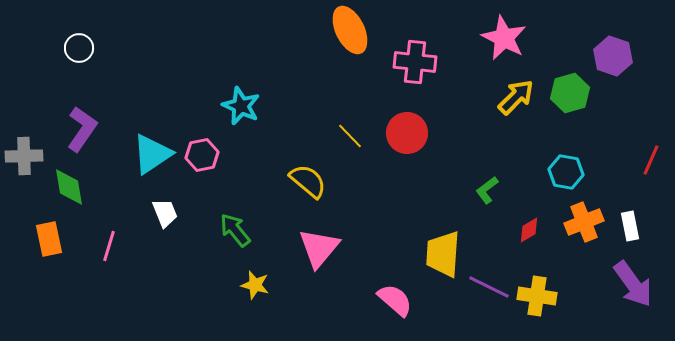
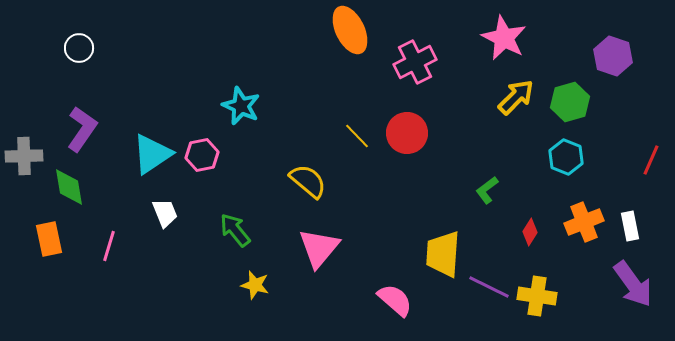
pink cross: rotated 33 degrees counterclockwise
green hexagon: moved 9 px down
yellow line: moved 7 px right
cyan hexagon: moved 15 px up; rotated 12 degrees clockwise
red diamond: moved 1 px right, 2 px down; rotated 28 degrees counterclockwise
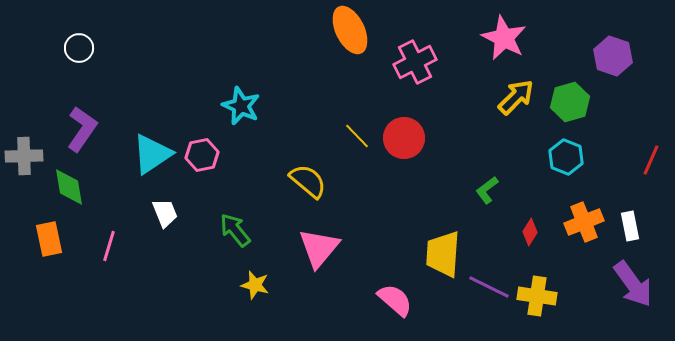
red circle: moved 3 px left, 5 px down
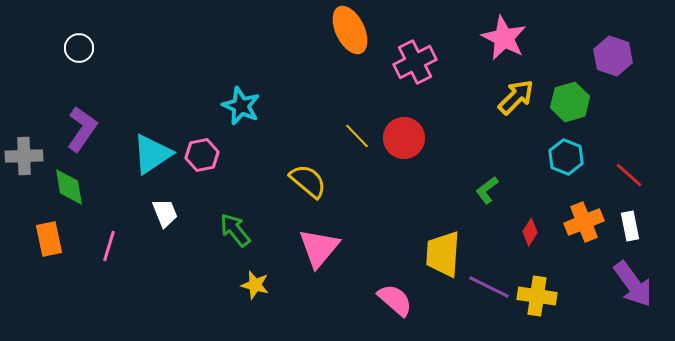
red line: moved 22 px left, 15 px down; rotated 72 degrees counterclockwise
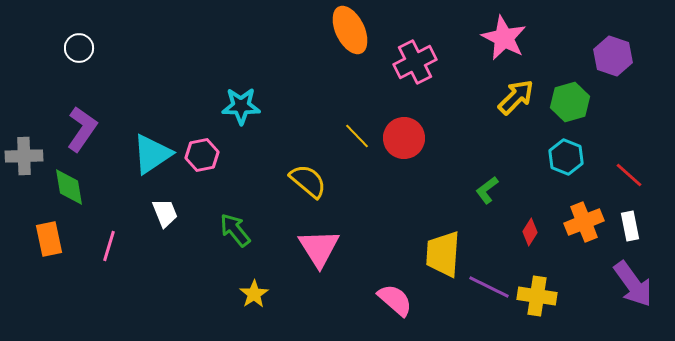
cyan star: rotated 24 degrees counterclockwise
pink triangle: rotated 12 degrees counterclockwise
yellow star: moved 1 px left, 9 px down; rotated 24 degrees clockwise
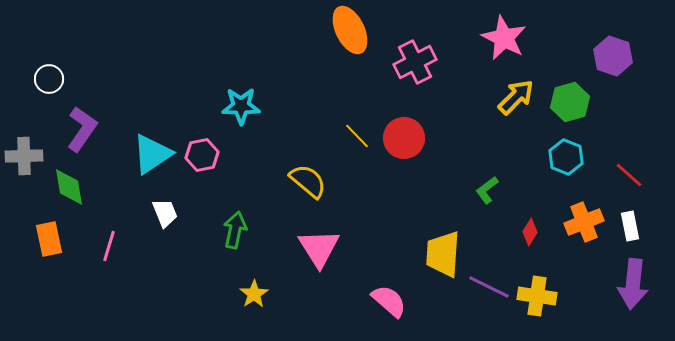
white circle: moved 30 px left, 31 px down
green arrow: rotated 51 degrees clockwise
purple arrow: rotated 42 degrees clockwise
pink semicircle: moved 6 px left, 1 px down
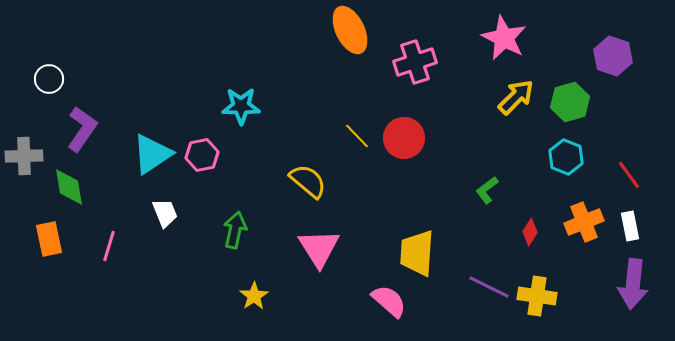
pink cross: rotated 9 degrees clockwise
red line: rotated 12 degrees clockwise
yellow trapezoid: moved 26 px left, 1 px up
yellow star: moved 2 px down
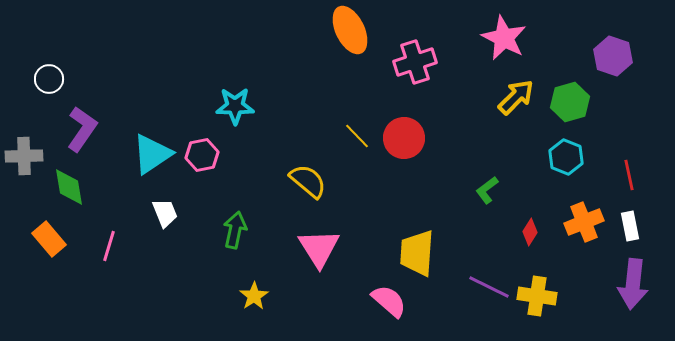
cyan star: moved 6 px left
red line: rotated 24 degrees clockwise
orange rectangle: rotated 28 degrees counterclockwise
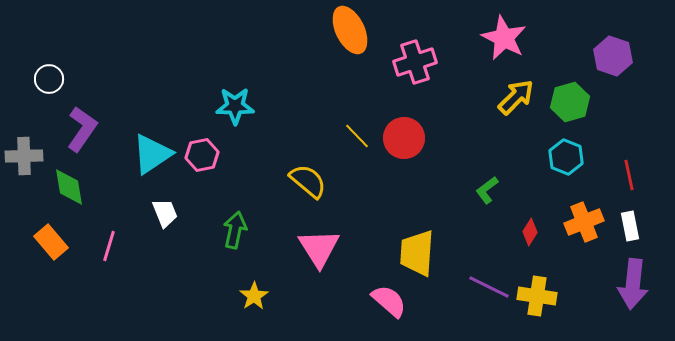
orange rectangle: moved 2 px right, 3 px down
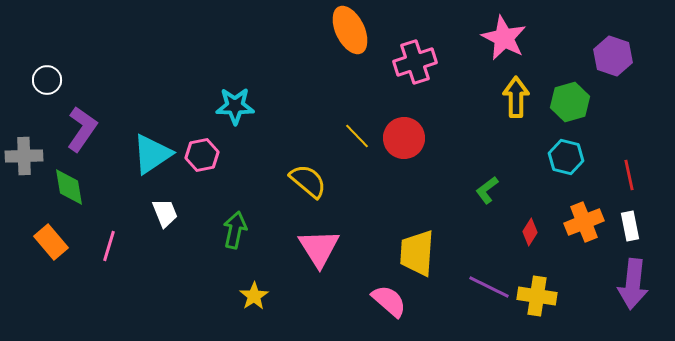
white circle: moved 2 px left, 1 px down
yellow arrow: rotated 45 degrees counterclockwise
cyan hexagon: rotated 8 degrees counterclockwise
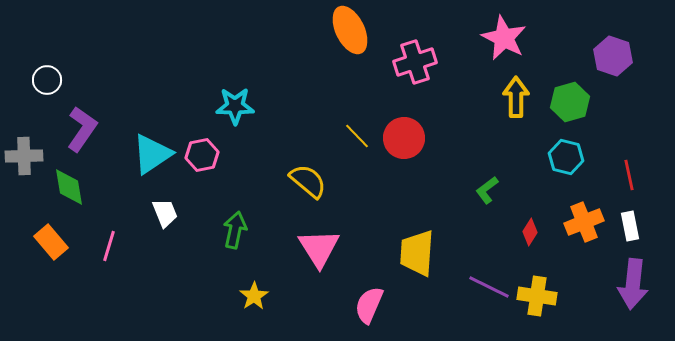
pink semicircle: moved 20 px left, 4 px down; rotated 108 degrees counterclockwise
